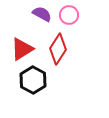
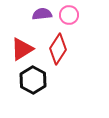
purple semicircle: rotated 36 degrees counterclockwise
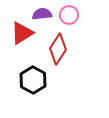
red triangle: moved 16 px up
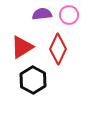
red triangle: moved 14 px down
red diamond: rotated 8 degrees counterclockwise
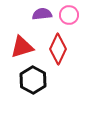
red triangle: rotated 15 degrees clockwise
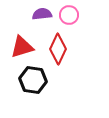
black hexagon: rotated 20 degrees counterclockwise
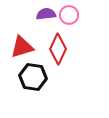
purple semicircle: moved 4 px right
black hexagon: moved 3 px up
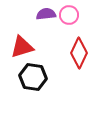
red diamond: moved 21 px right, 4 px down
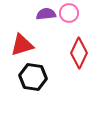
pink circle: moved 2 px up
red triangle: moved 2 px up
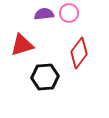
purple semicircle: moved 2 px left
red diamond: rotated 12 degrees clockwise
black hexagon: moved 12 px right; rotated 12 degrees counterclockwise
